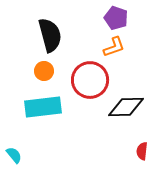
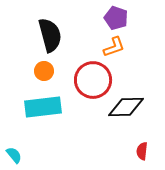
red circle: moved 3 px right
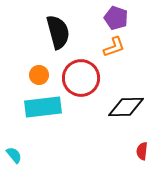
black semicircle: moved 8 px right, 3 px up
orange circle: moved 5 px left, 4 px down
red circle: moved 12 px left, 2 px up
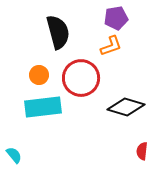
purple pentagon: rotated 30 degrees counterclockwise
orange L-shape: moved 3 px left, 1 px up
black diamond: rotated 18 degrees clockwise
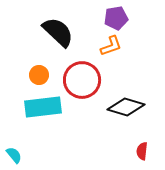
black semicircle: rotated 32 degrees counterclockwise
red circle: moved 1 px right, 2 px down
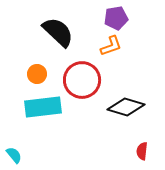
orange circle: moved 2 px left, 1 px up
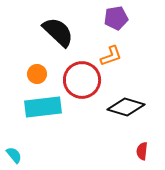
orange L-shape: moved 10 px down
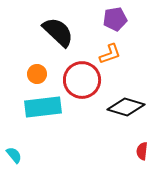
purple pentagon: moved 1 px left, 1 px down
orange L-shape: moved 1 px left, 2 px up
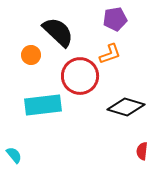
orange circle: moved 6 px left, 19 px up
red circle: moved 2 px left, 4 px up
cyan rectangle: moved 2 px up
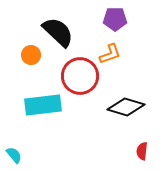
purple pentagon: rotated 10 degrees clockwise
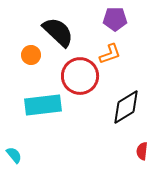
black diamond: rotated 48 degrees counterclockwise
